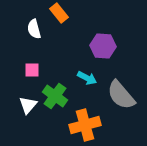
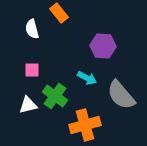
white semicircle: moved 2 px left
white triangle: rotated 36 degrees clockwise
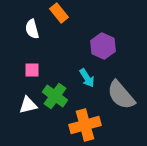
purple hexagon: rotated 20 degrees clockwise
cyan arrow: rotated 30 degrees clockwise
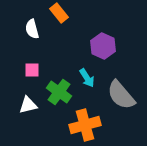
green cross: moved 4 px right, 4 px up
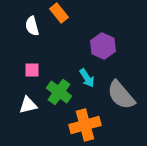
white semicircle: moved 3 px up
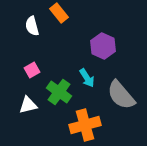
pink square: rotated 28 degrees counterclockwise
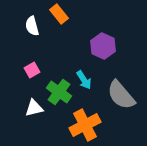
orange rectangle: moved 1 px down
cyan arrow: moved 3 px left, 2 px down
white triangle: moved 6 px right, 3 px down
orange cross: rotated 12 degrees counterclockwise
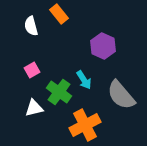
white semicircle: moved 1 px left
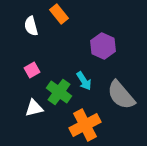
cyan arrow: moved 1 px down
